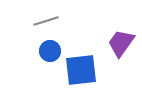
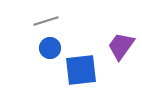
purple trapezoid: moved 3 px down
blue circle: moved 3 px up
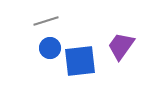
blue square: moved 1 px left, 9 px up
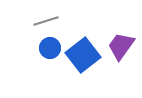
blue square: moved 3 px right, 6 px up; rotated 32 degrees counterclockwise
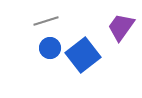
purple trapezoid: moved 19 px up
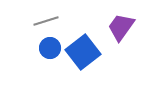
blue square: moved 3 px up
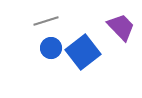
purple trapezoid: rotated 100 degrees clockwise
blue circle: moved 1 px right
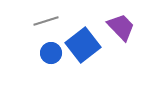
blue circle: moved 5 px down
blue square: moved 7 px up
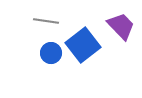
gray line: rotated 25 degrees clockwise
purple trapezoid: moved 1 px up
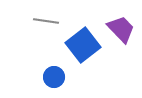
purple trapezoid: moved 3 px down
blue circle: moved 3 px right, 24 px down
